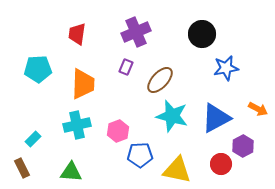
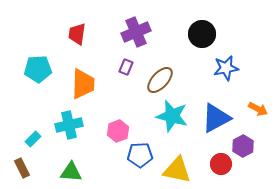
cyan cross: moved 8 px left
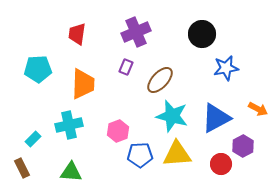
yellow triangle: moved 16 px up; rotated 16 degrees counterclockwise
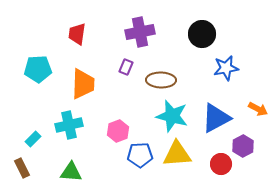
purple cross: moved 4 px right; rotated 12 degrees clockwise
brown ellipse: moved 1 px right; rotated 48 degrees clockwise
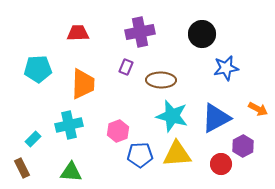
red trapezoid: moved 1 px right, 1 px up; rotated 80 degrees clockwise
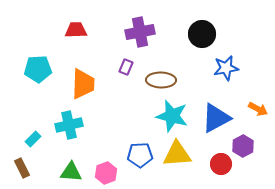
red trapezoid: moved 2 px left, 3 px up
pink hexagon: moved 12 px left, 42 px down
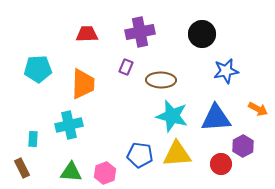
red trapezoid: moved 11 px right, 4 px down
blue star: moved 3 px down
blue triangle: rotated 24 degrees clockwise
cyan rectangle: rotated 42 degrees counterclockwise
blue pentagon: rotated 10 degrees clockwise
pink hexagon: moved 1 px left
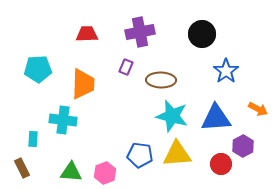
blue star: rotated 25 degrees counterclockwise
cyan cross: moved 6 px left, 5 px up; rotated 20 degrees clockwise
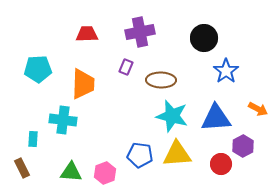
black circle: moved 2 px right, 4 px down
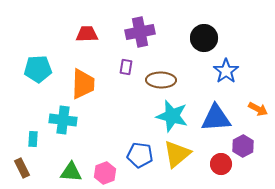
purple rectangle: rotated 14 degrees counterclockwise
yellow triangle: rotated 36 degrees counterclockwise
